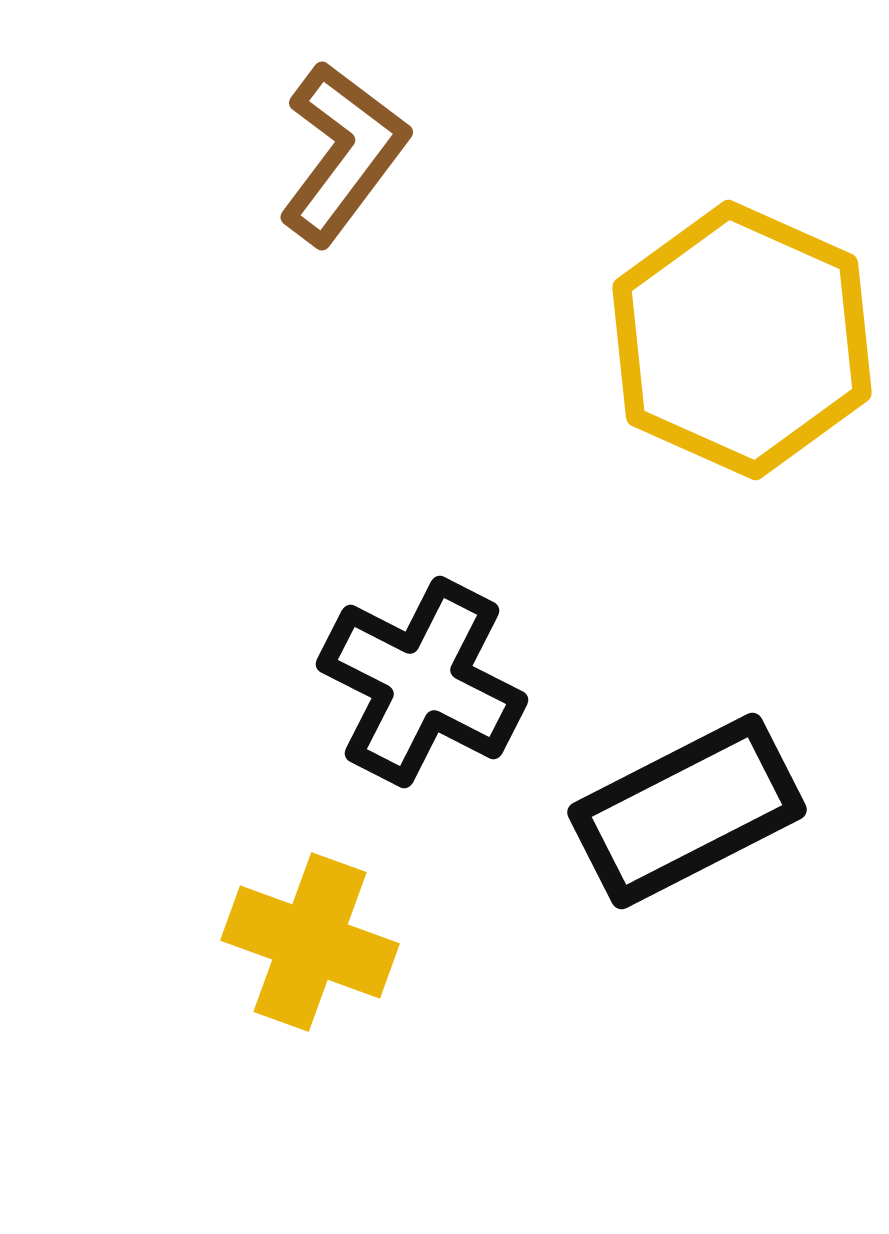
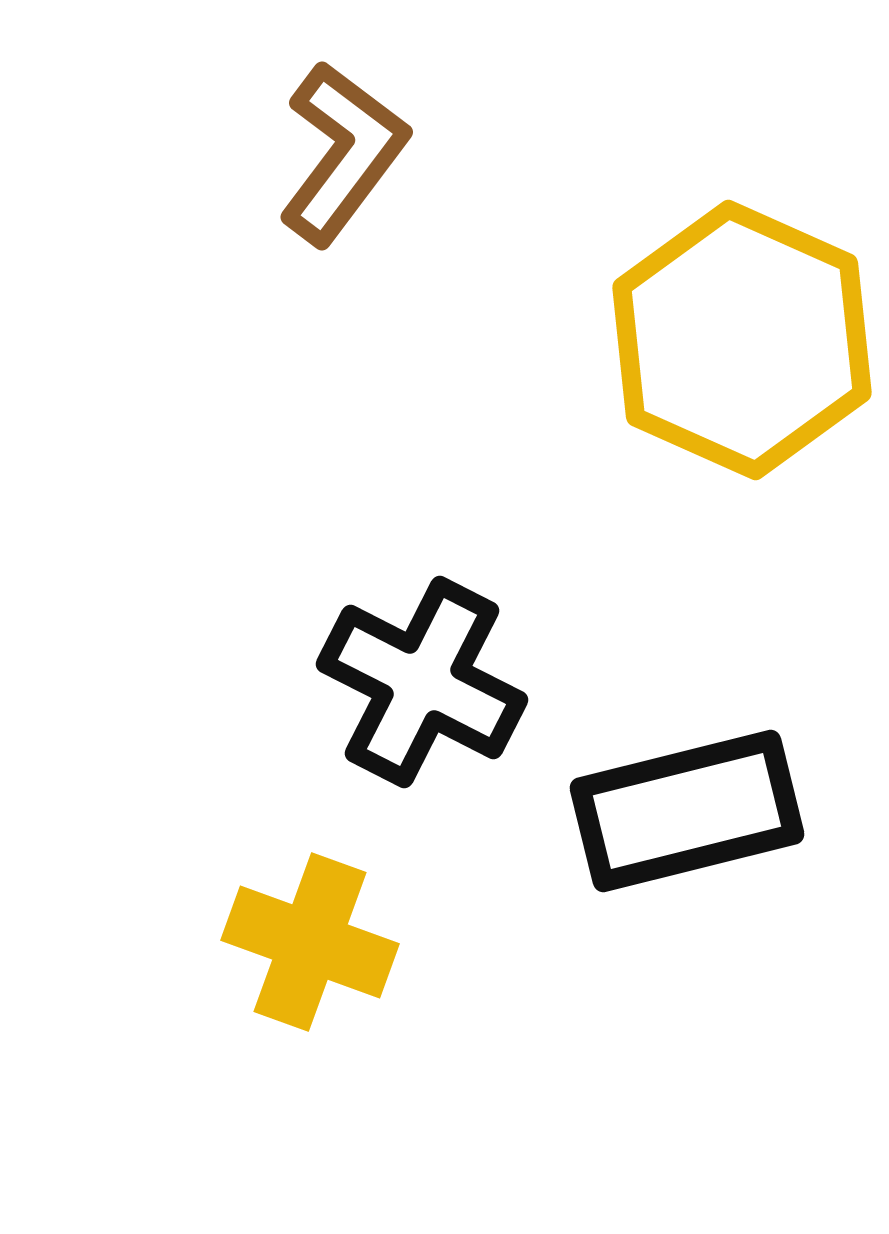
black rectangle: rotated 13 degrees clockwise
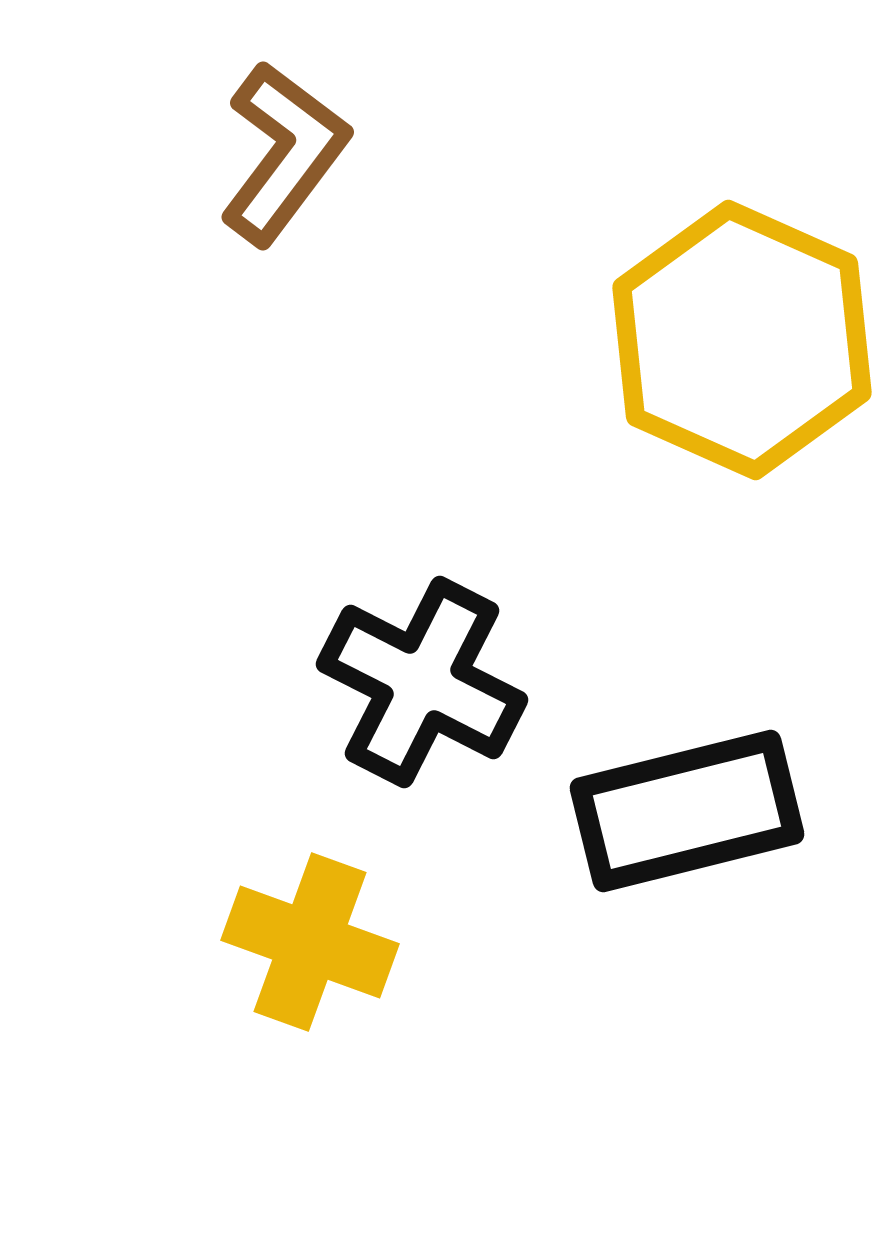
brown L-shape: moved 59 px left
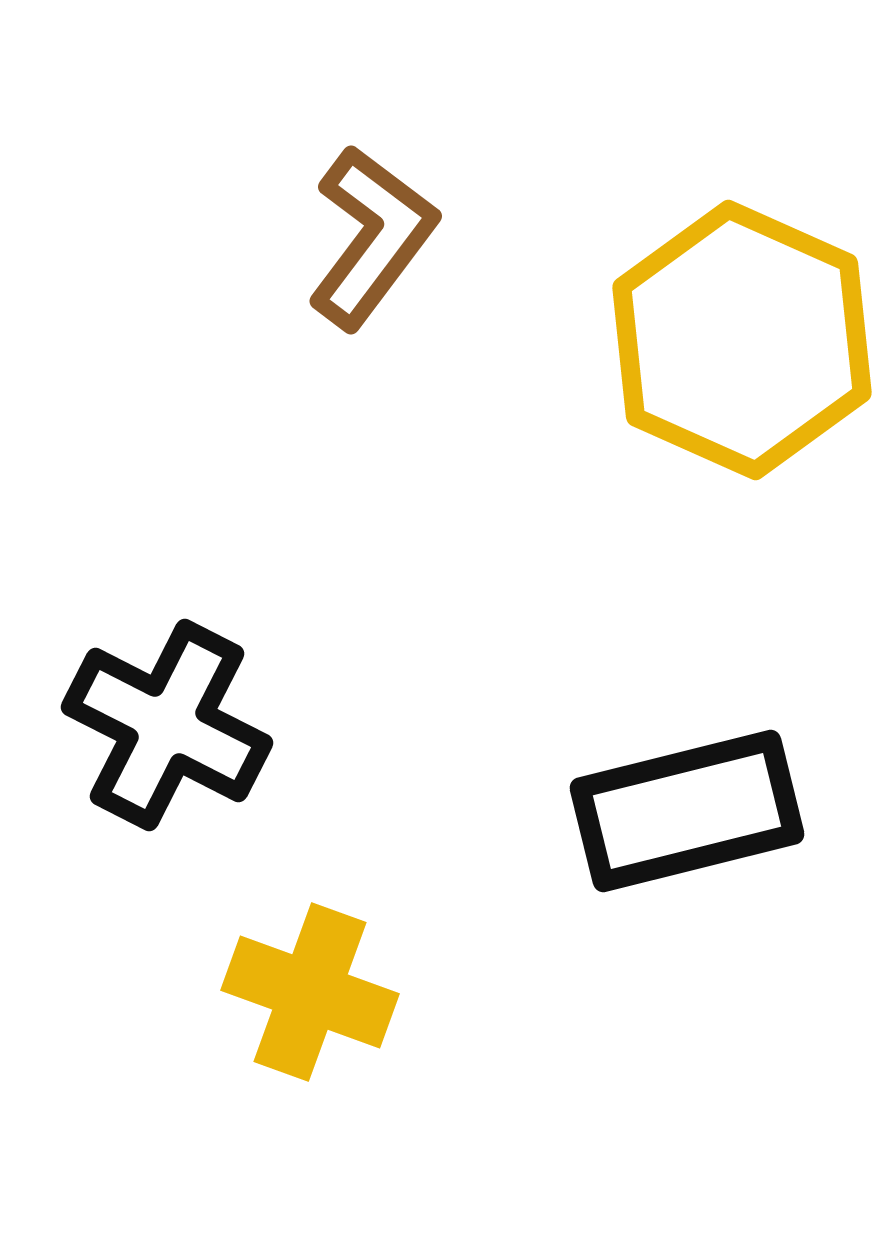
brown L-shape: moved 88 px right, 84 px down
black cross: moved 255 px left, 43 px down
yellow cross: moved 50 px down
